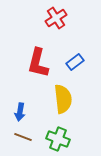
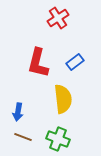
red cross: moved 2 px right
blue arrow: moved 2 px left
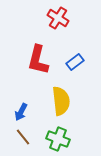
red cross: rotated 25 degrees counterclockwise
red L-shape: moved 3 px up
yellow semicircle: moved 2 px left, 2 px down
blue arrow: moved 3 px right; rotated 18 degrees clockwise
brown line: rotated 30 degrees clockwise
